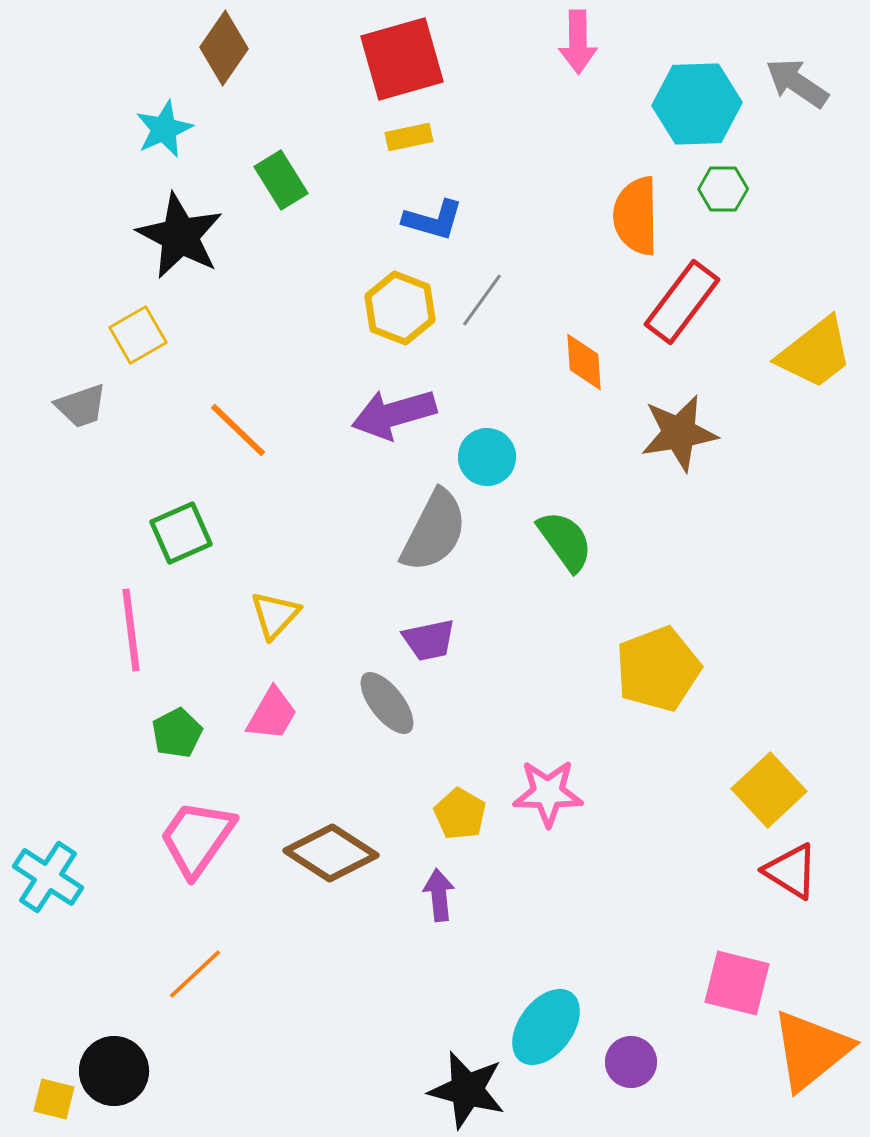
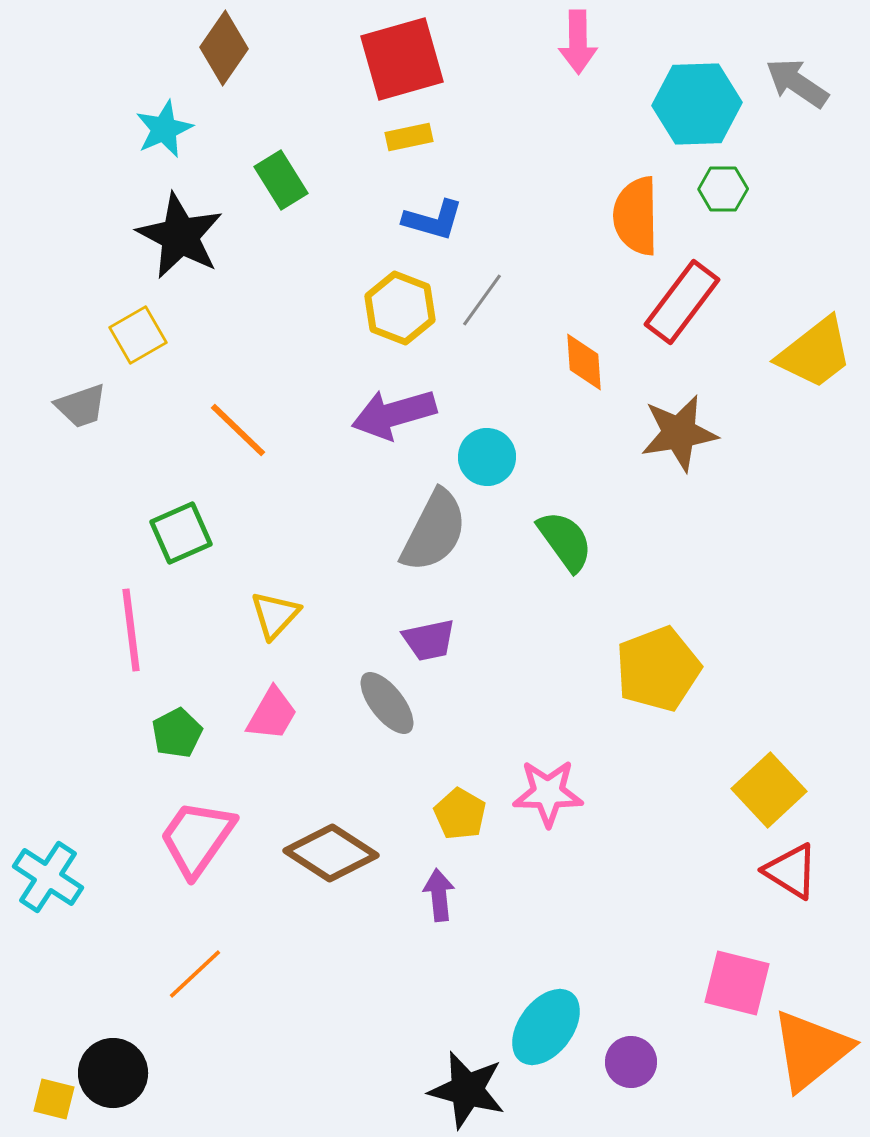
black circle at (114, 1071): moved 1 px left, 2 px down
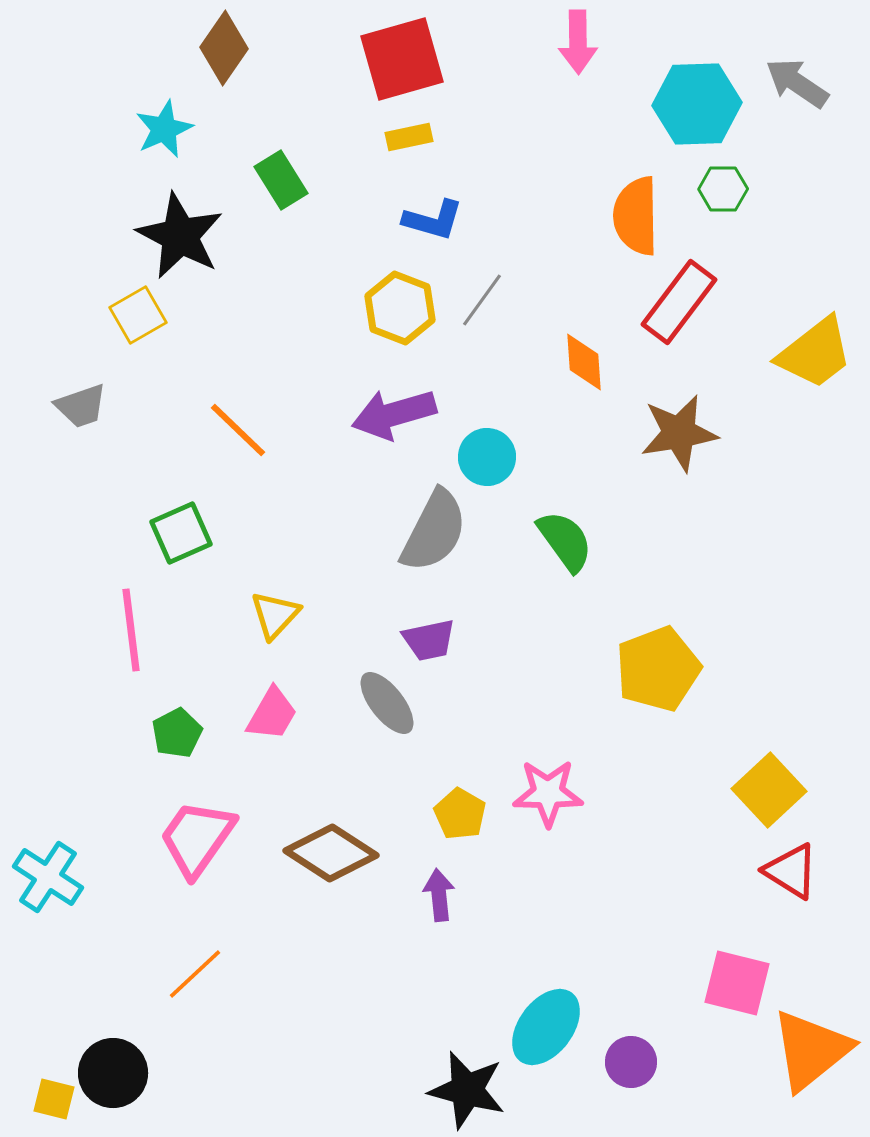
red rectangle at (682, 302): moved 3 px left
yellow square at (138, 335): moved 20 px up
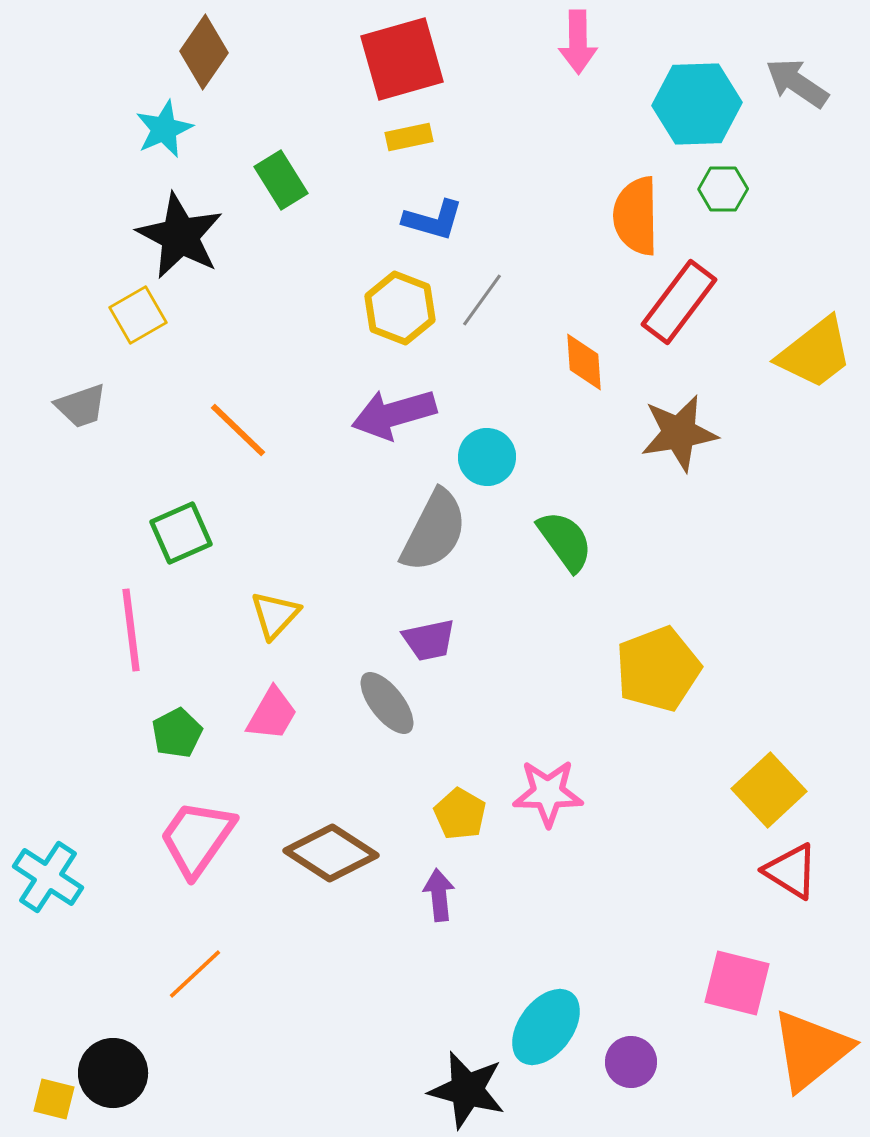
brown diamond at (224, 48): moved 20 px left, 4 px down
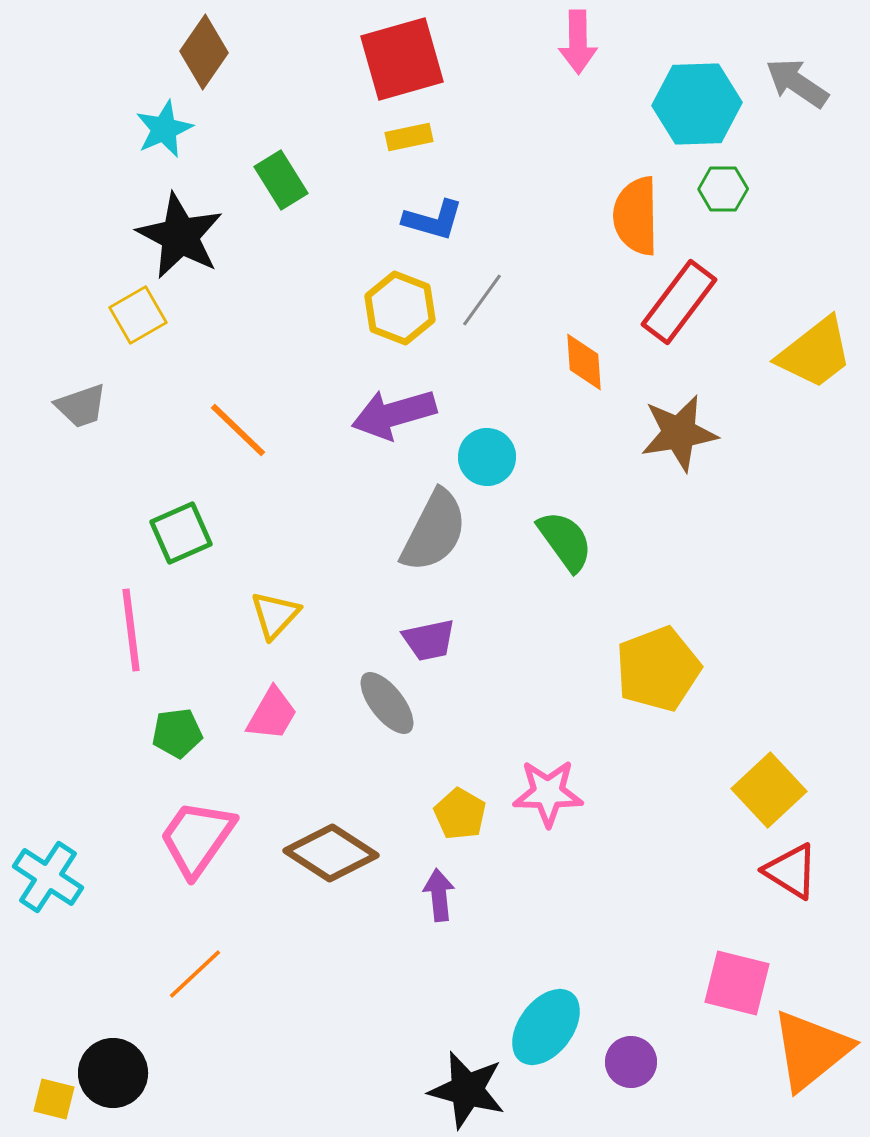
green pentagon at (177, 733): rotated 21 degrees clockwise
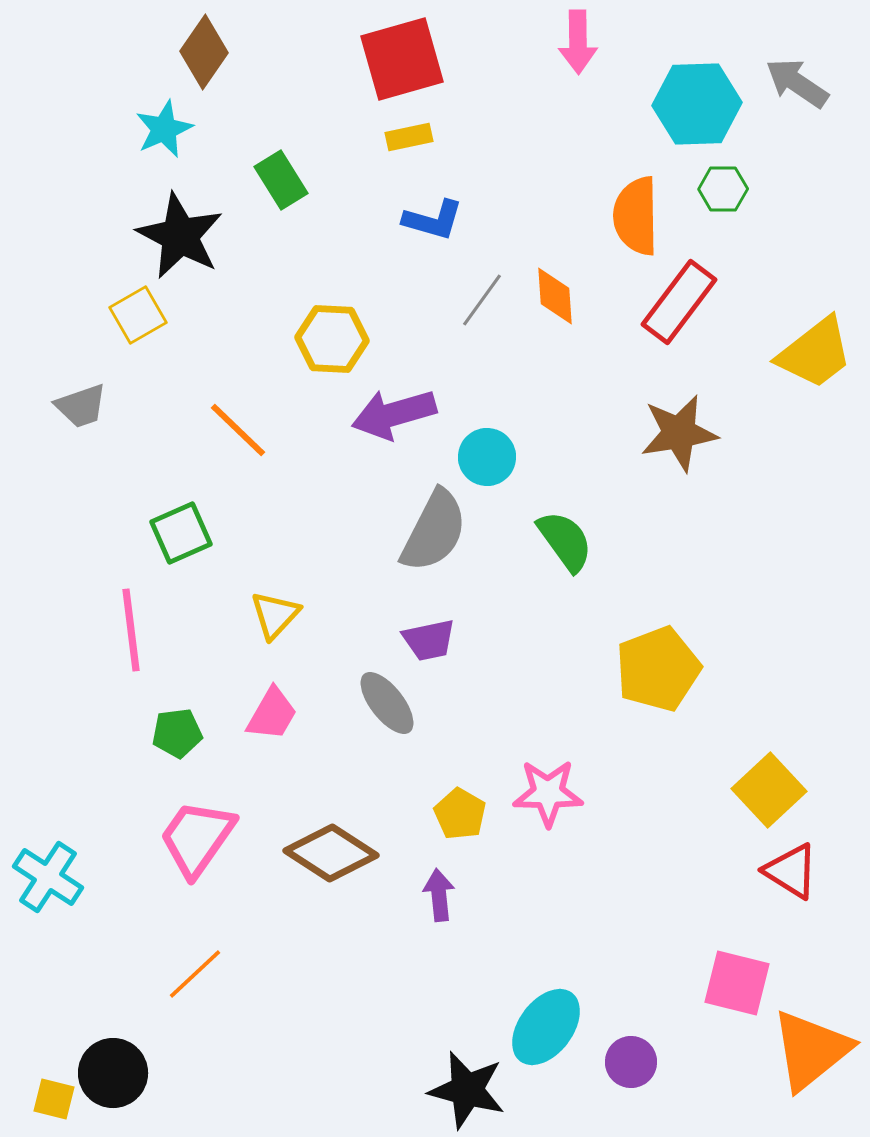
yellow hexagon at (400, 308): moved 68 px left, 31 px down; rotated 18 degrees counterclockwise
orange diamond at (584, 362): moved 29 px left, 66 px up
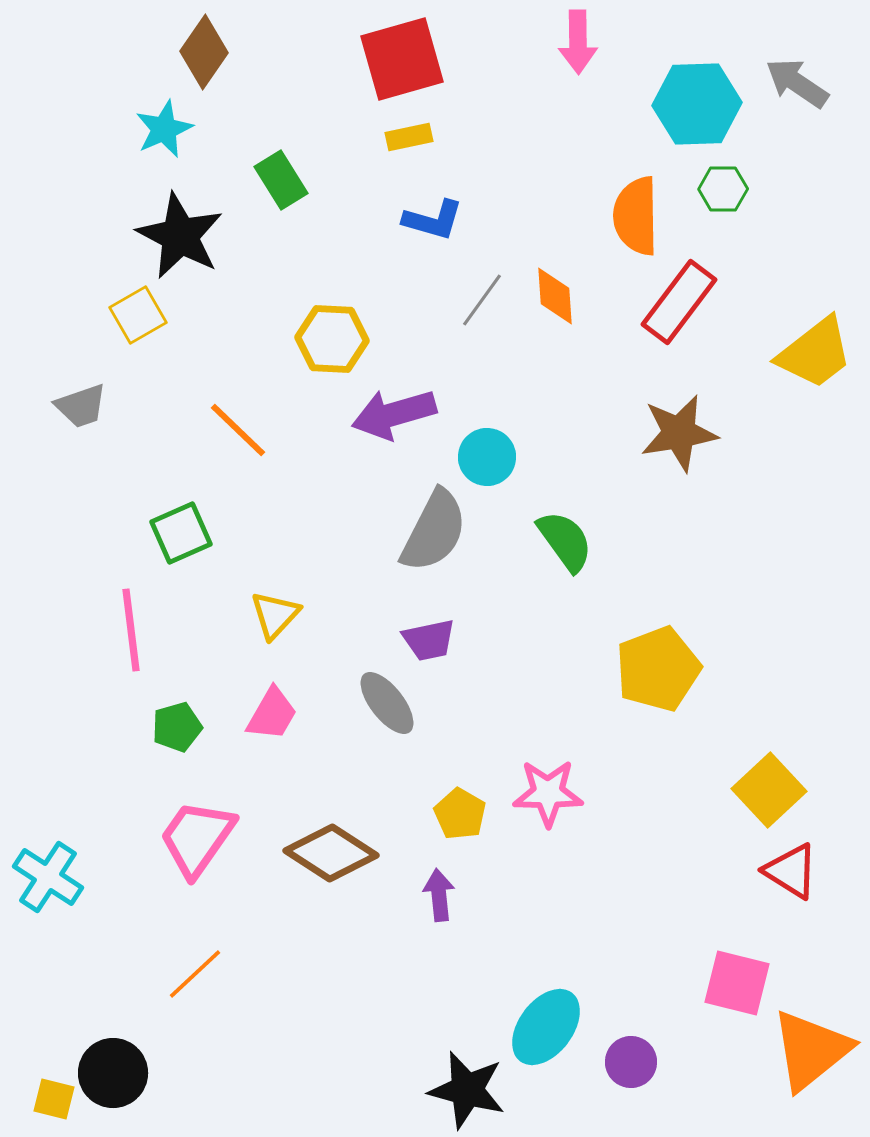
green pentagon at (177, 733): moved 6 px up; rotated 9 degrees counterclockwise
